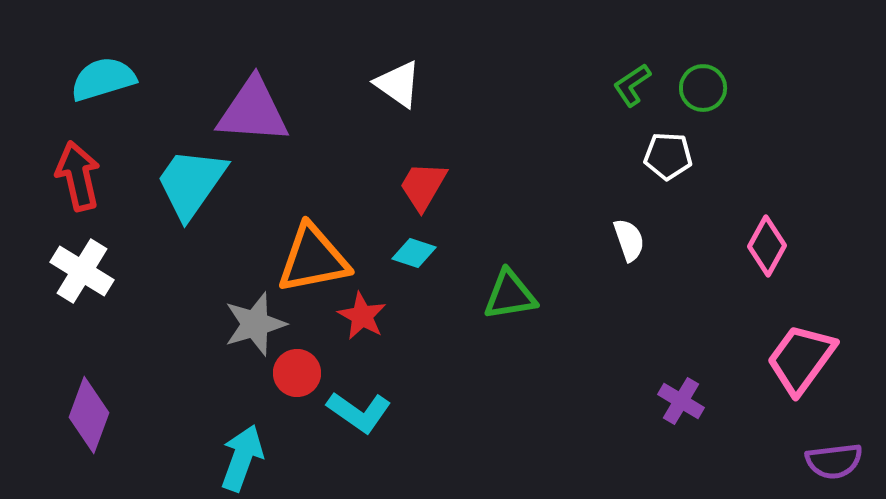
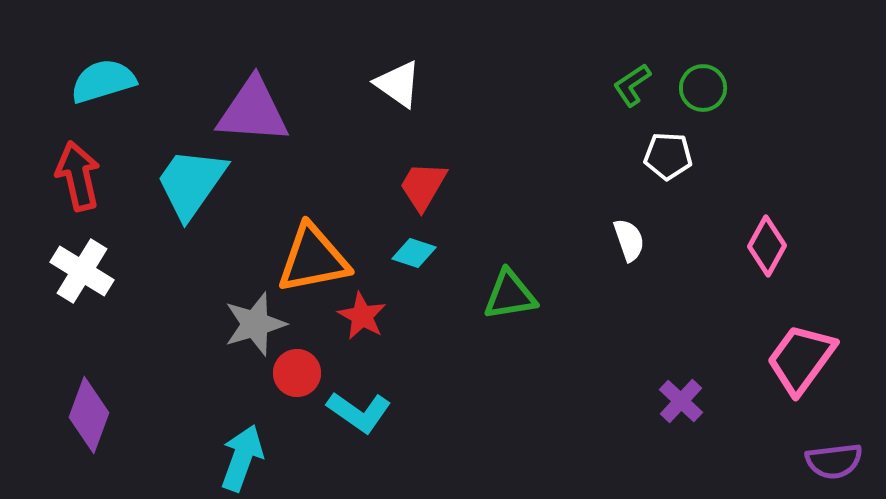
cyan semicircle: moved 2 px down
purple cross: rotated 12 degrees clockwise
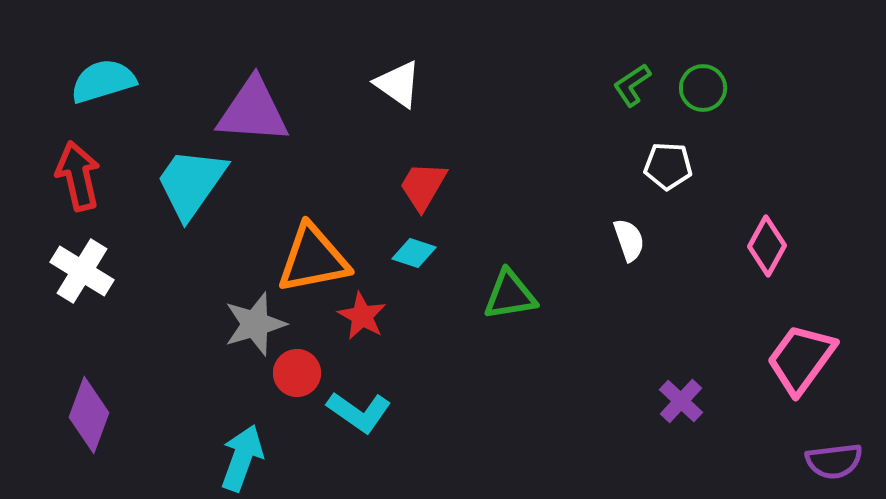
white pentagon: moved 10 px down
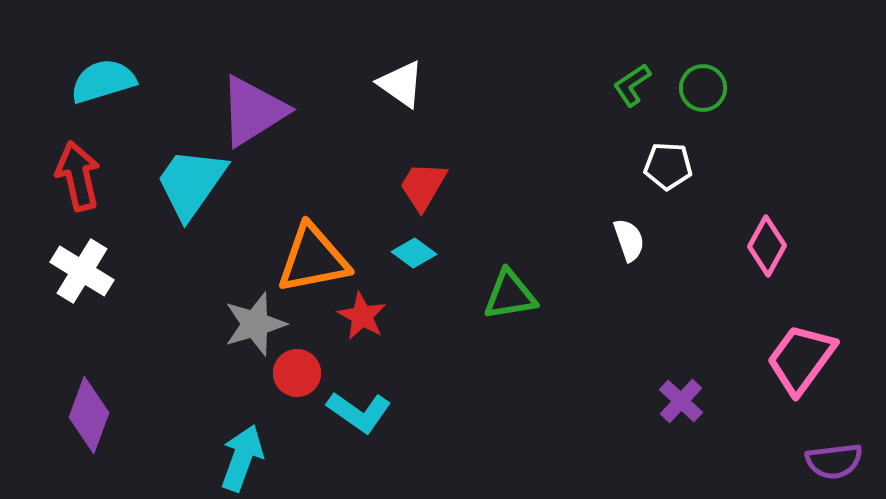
white triangle: moved 3 px right
purple triangle: rotated 36 degrees counterclockwise
cyan diamond: rotated 18 degrees clockwise
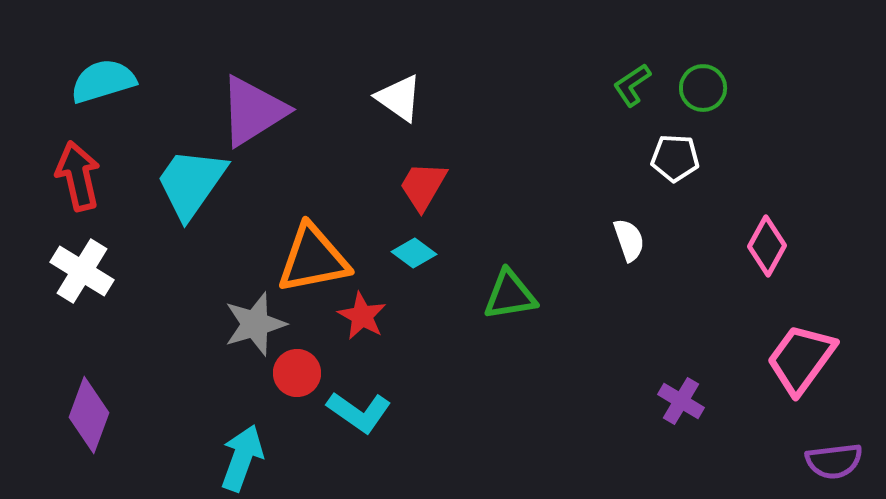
white triangle: moved 2 px left, 14 px down
white pentagon: moved 7 px right, 8 px up
purple cross: rotated 12 degrees counterclockwise
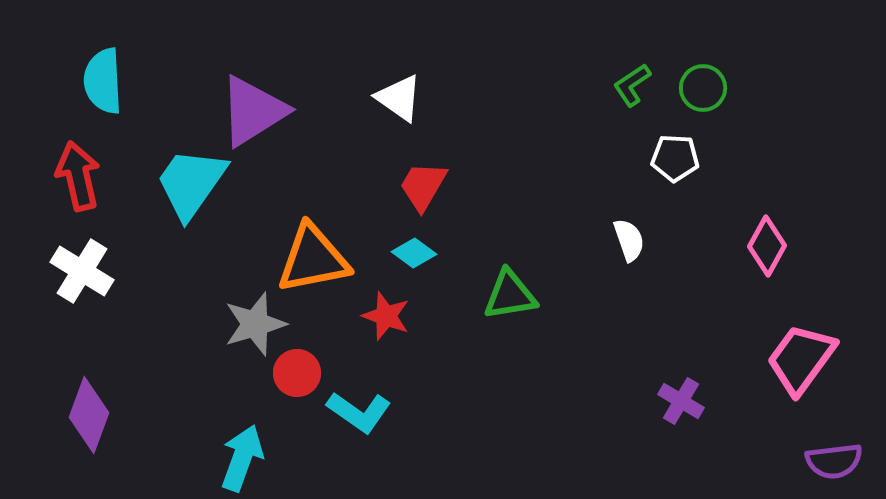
cyan semicircle: rotated 76 degrees counterclockwise
red star: moved 24 px right; rotated 9 degrees counterclockwise
